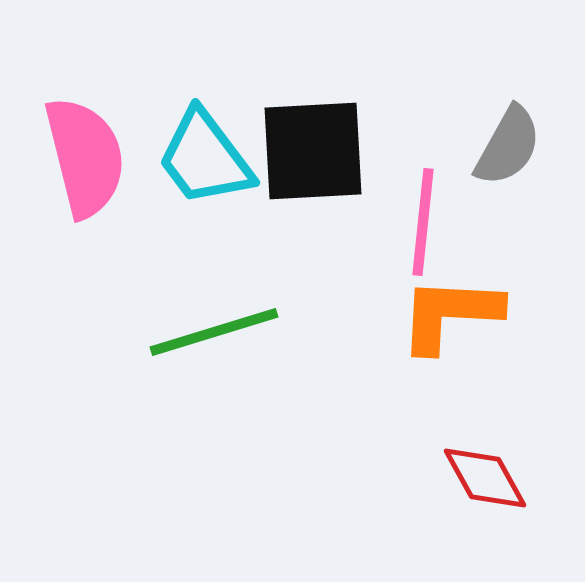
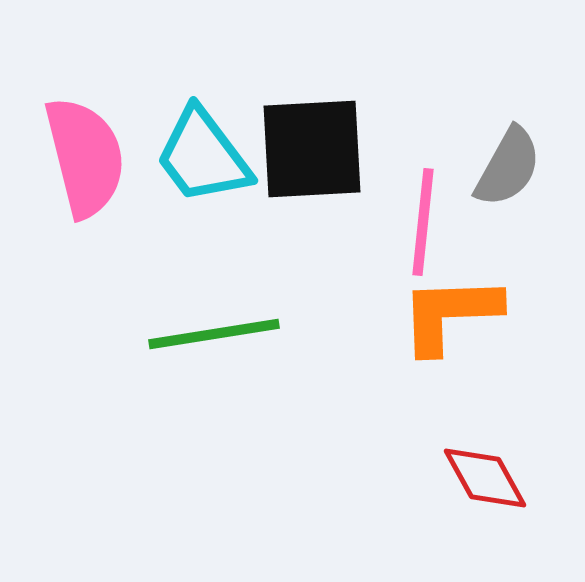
gray semicircle: moved 21 px down
black square: moved 1 px left, 2 px up
cyan trapezoid: moved 2 px left, 2 px up
orange L-shape: rotated 5 degrees counterclockwise
green line: moved 2 px down; rotated 8 degrees clockwise
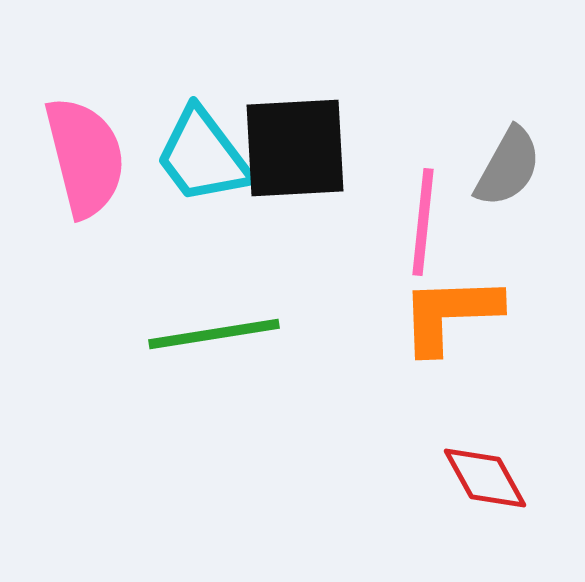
black square: moved 17 px left, 1 px up
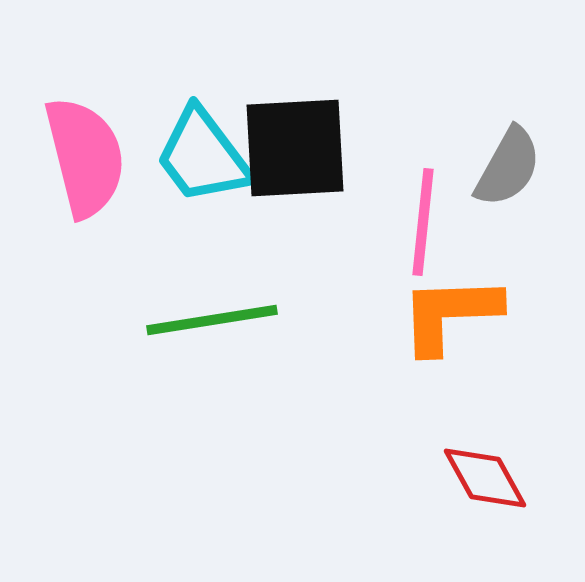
green line: moved 2 px left, 14 px up
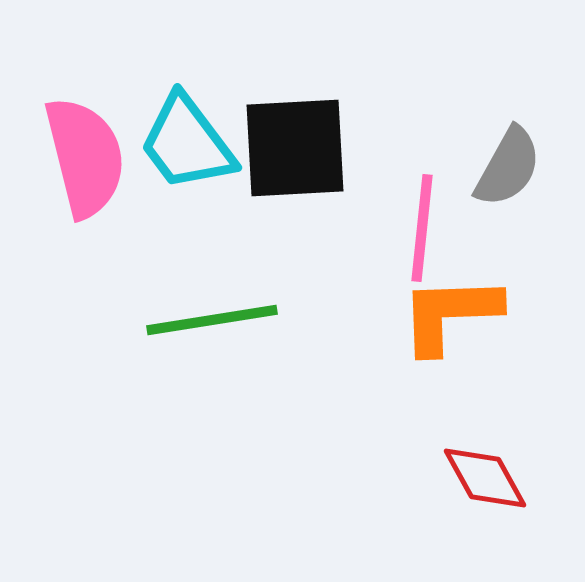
cyan trapezoid: moved 16 px left, 13 px up
pink line: moved 1 px left, 6 px down
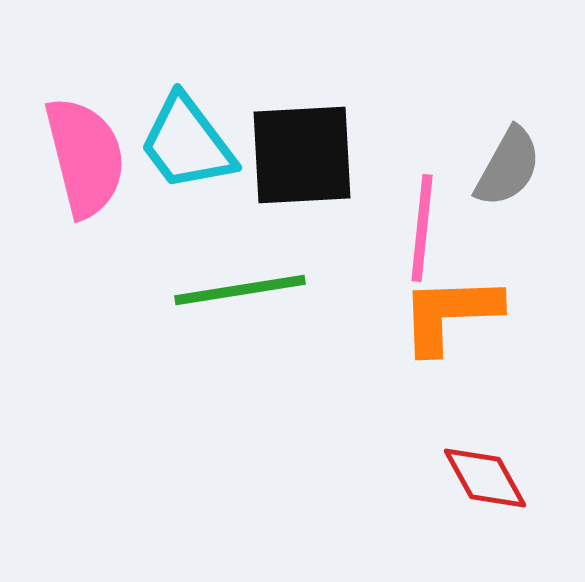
black square: moved 7 px right, 7 px down
green line: moved 28 px right, 30 px up
